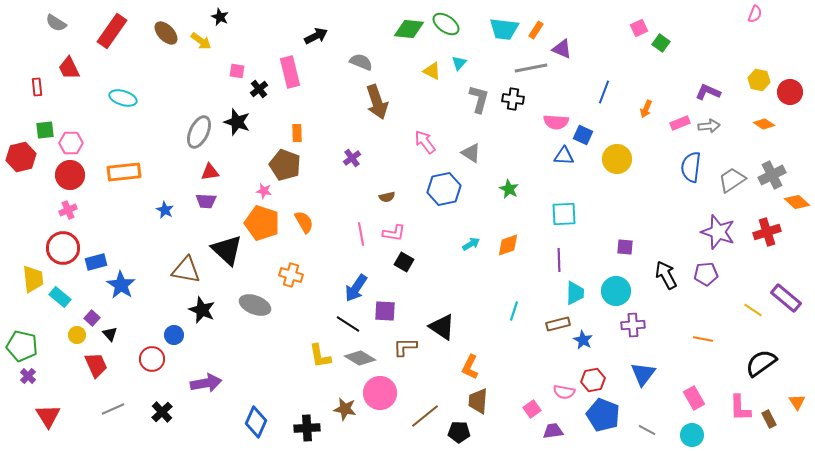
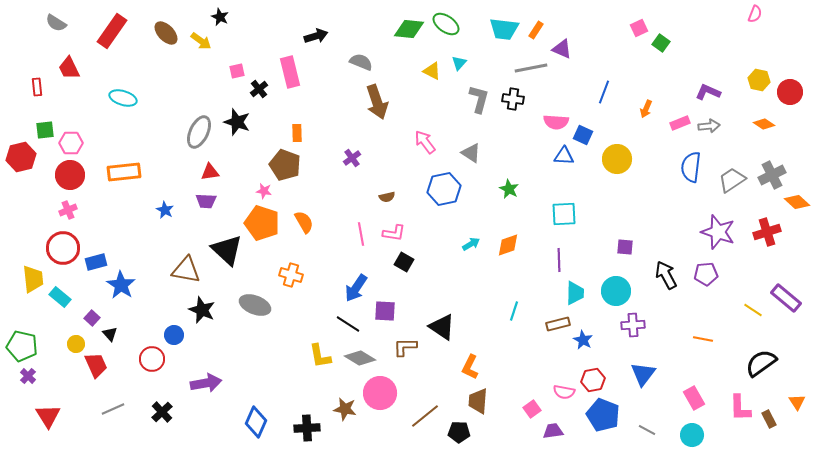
black arrow at (316, 36): rotated 10 degrees clockwise
pink square at (237, 71): rotated 21 degrees counterclockwise
yellow circle at (77, 335): moved 1 px left, 9 px down
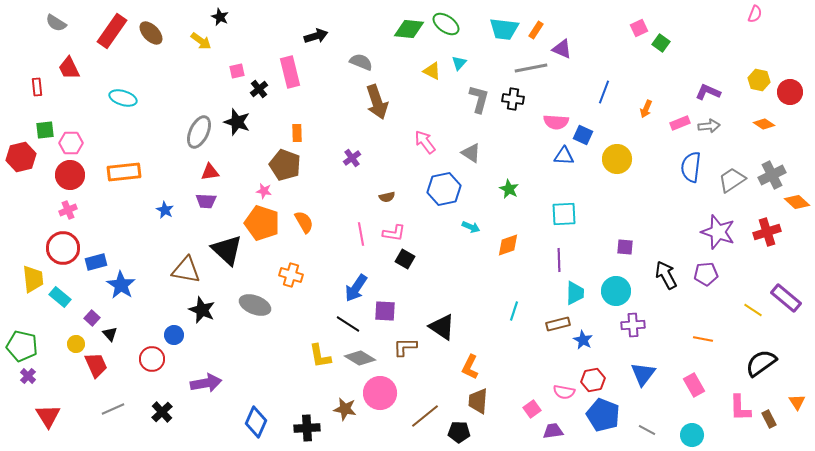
brown ellipse at (166, 33): moved 15 px left
cyan arrow at (471, 244): moved 17 px up; rotated 54 degrees clockwise
black square at (404, 262): moved 1 px right, 3 px up
pink rectangle at (694, 398): moved 13 px up
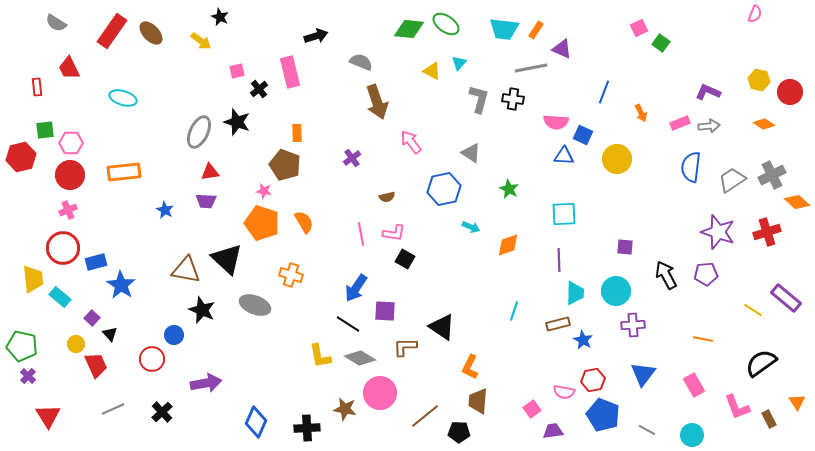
orange arrow at (646, 109): moved 5 px left, 4 px down; rotated 48 degrees counterclockwise
pink arrow at (425, 142): moved 14 px left
black triangle at (227, 250): moved 9 px down
pink L-shape at (740, 408): moved 3 px left, 1 px up; rotated 20 degrees counterclockwise
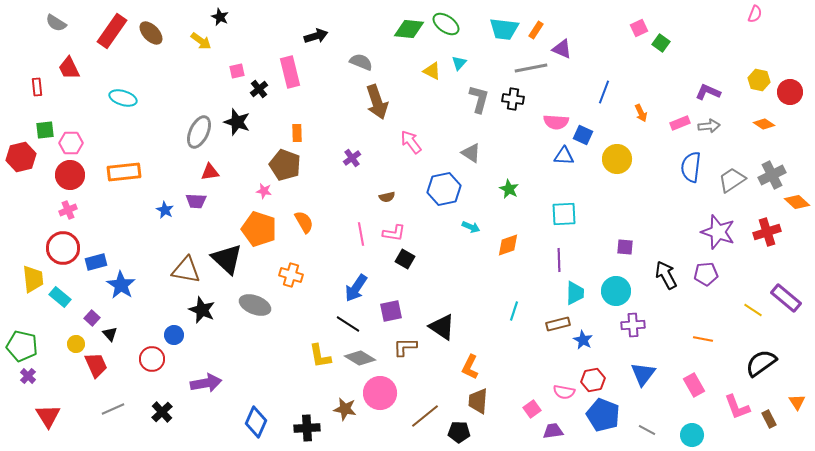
purple trapezoid at (206, 201): moved 10 px left
orange pentagon at (262, 223): moved 3 px left, 6 px down
purple square at (385, 311): moved 6 px right; rotated 15 degrees counterclockwise
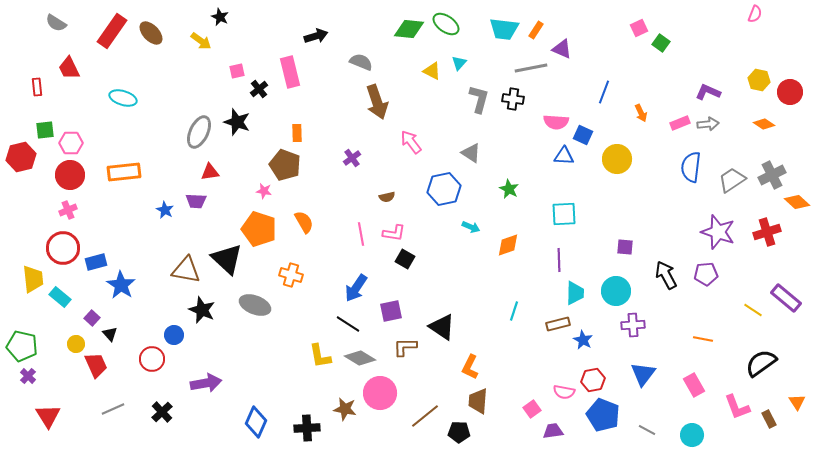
gray arrow at (709, 126): moved 1 px left, 2 px up
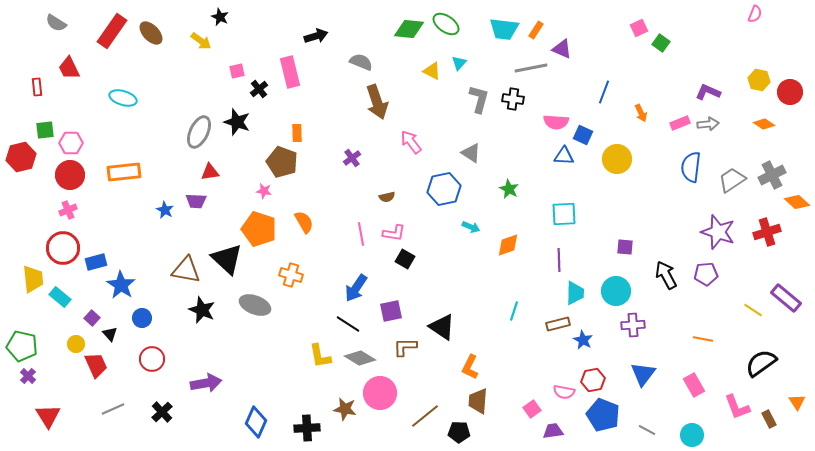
brown pentagon at (285, 165): moved 3 px left, 3 px up
blue circle at (174, 335): moved 32 px left, 17 px up
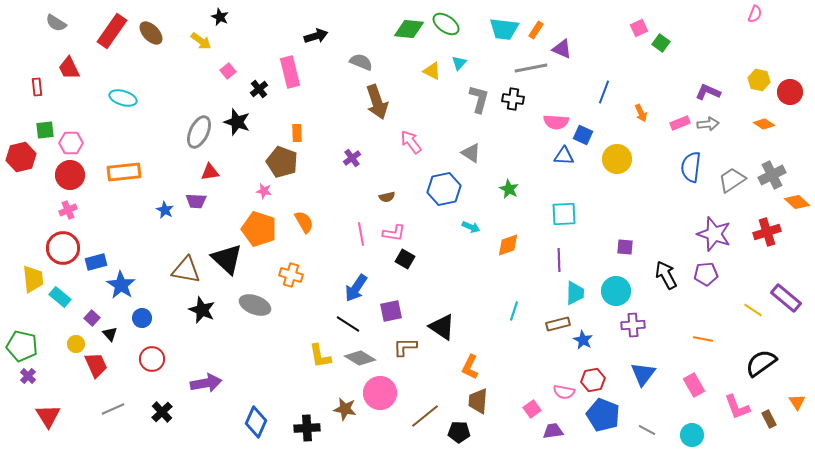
pink square at (237, 71): moved 9 px left; rotated 28 degrees counterclockwise
purple star at (718, 232): moved 4 px left, 2 px down
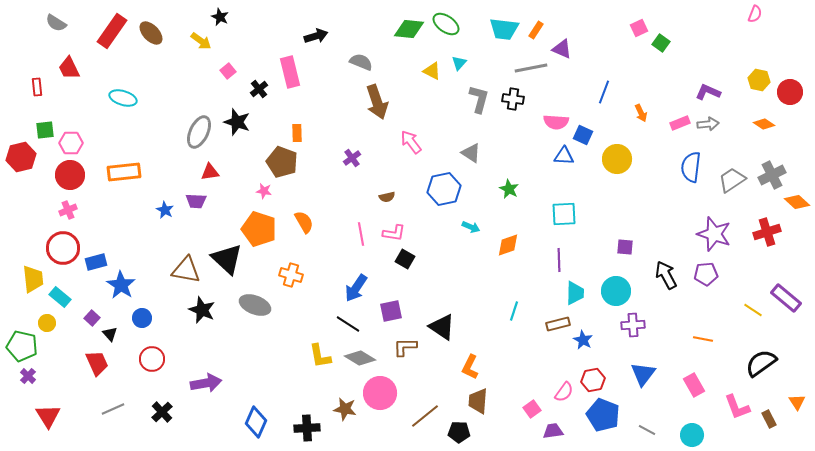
yellow circle at (76, 344): moved 29 px left, 21 px up
red trapezoid at (96, 365): moved 1 px right, 2 px up
pink semicircle at (564, 392): rotated 65 degrees counterclockwise
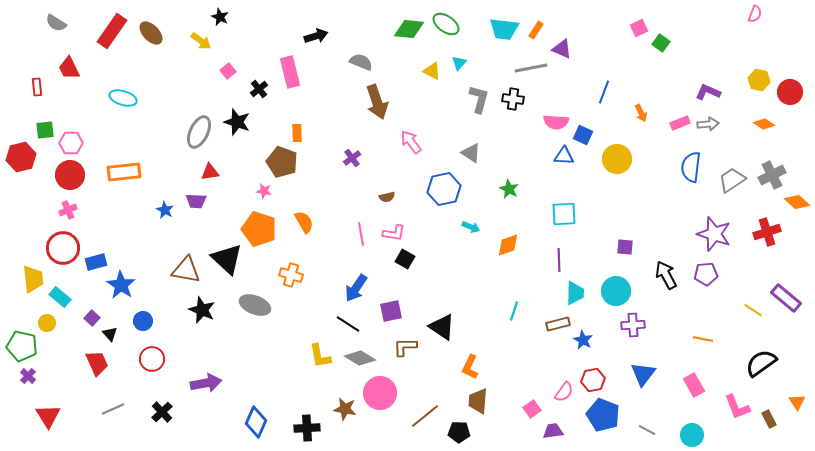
blue circle at (142, 318): moved 1 px right, 3 px down
